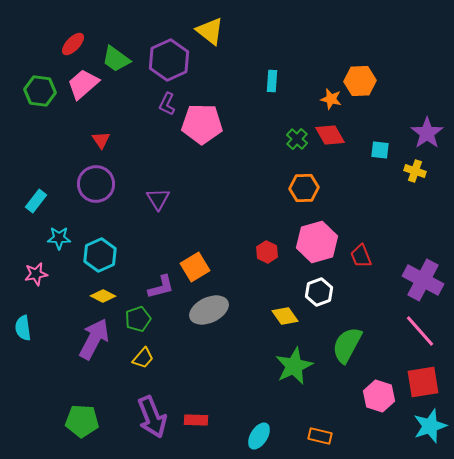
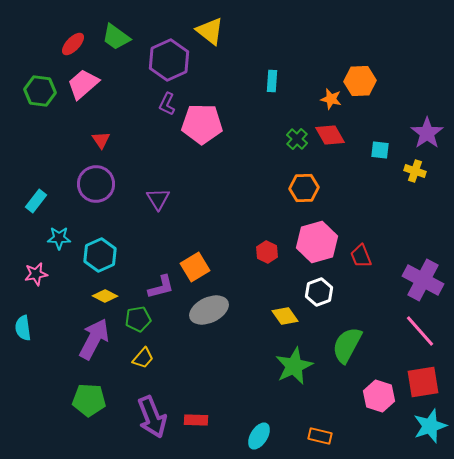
green trapezoid at (116, 59): moved 22 px up
yellow diamond at (103, 296): moved 2 px right
green pentagon at (138, 319): rotated 10 degrees clockwise
green pentagon at (82, 421): moved 7 px right, 21 px up
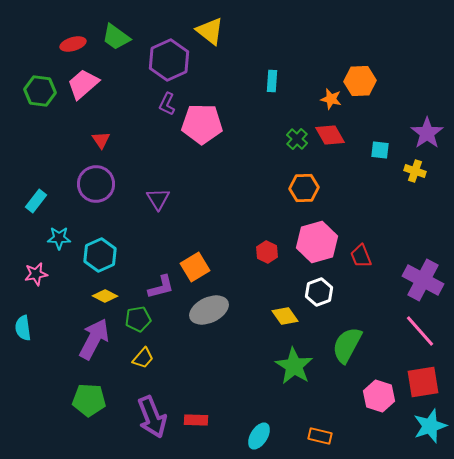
red ellipse at (73, 44): rotated 30 degrees clockwise
green star at (294, 366): rotated 15 degrees counterclockwise
